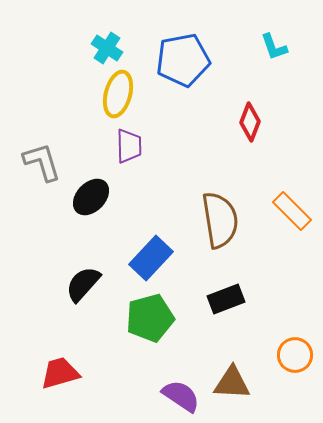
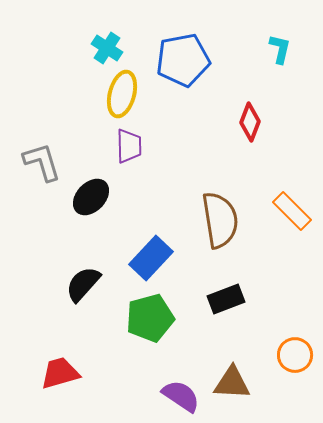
cyan L-shape: moved 6 px right, 2 px down; rotated 148 degrees counterclockwise
yellow ellipse: moved 4 px right
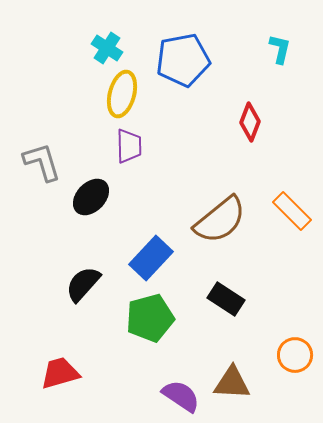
brown semicircle: rotated 60 degrees clockwise
black rectangle: rotated 54 degrees clockwise
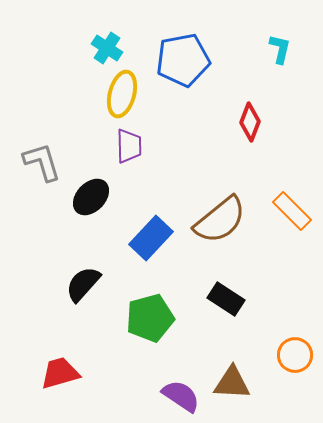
blue rectangle: moved 20 px up
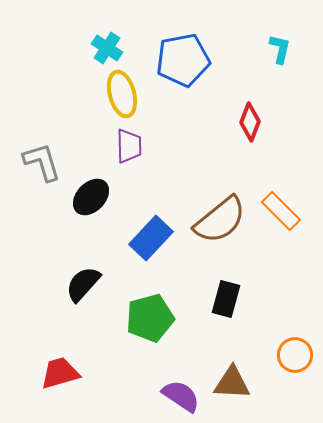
yellow ellipse: rotated 30 degrees counterclockwise
orange rectangle: moved 11 px left
black rectangle: rotated 72 degrees clockwise
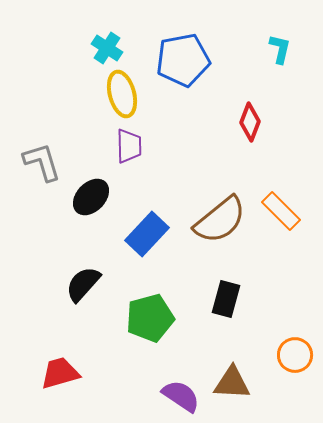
blue rectangle: moved 4 px left, 4 px up
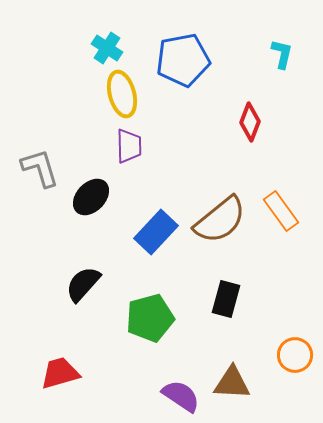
cyan L-shape: moved 2 px right, 5 px down
gray L-shape: moved 2 px left, 6 px down
orange rectangle: rotated 9 degrees clockwise
blue rectangle: moved 9 px right, 2 px up
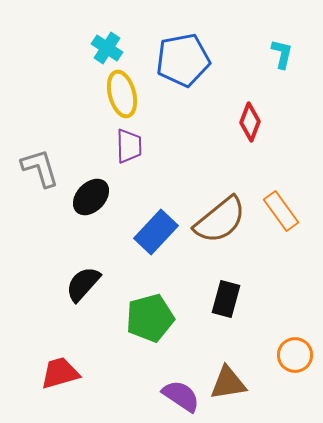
brown triangle: moved 4 px left; rotated 12 degrees counterclockwise
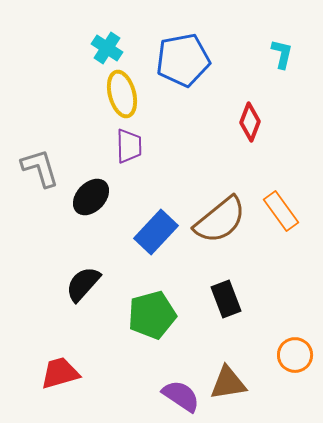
black rectangle: rotated 36 degrees counterclockwise
green pentagon: moved 2 px right, 3 px up
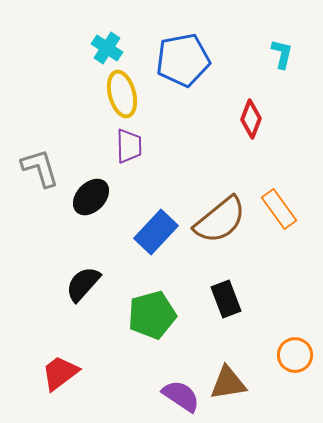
red diamond: moved 1 px right, 3 px up
orange rectangle: moved 2 px left, 2 px up
red trapezoid: rotated 21 degrees counterclockwise
